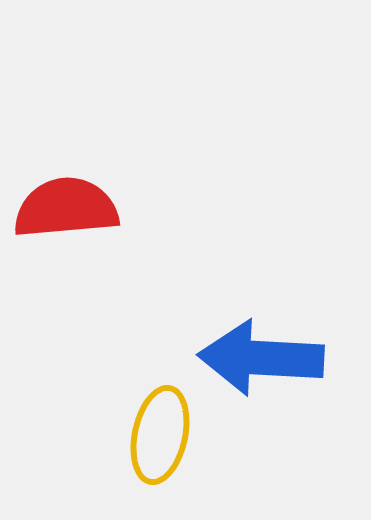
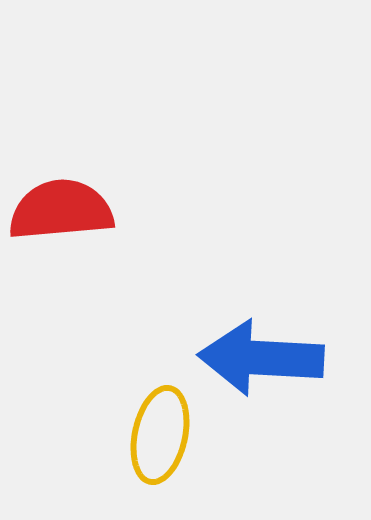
red semicircle: moved 5 px left, 2 px down
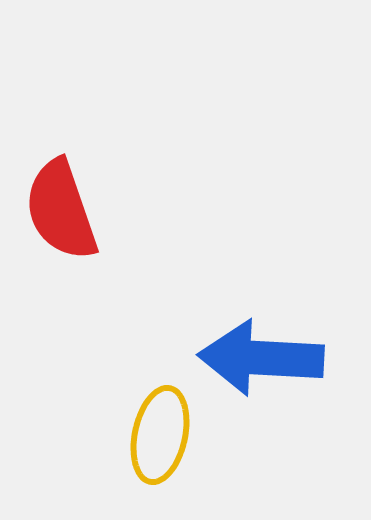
red semicircle: rotated 104 degrees counterclockwise
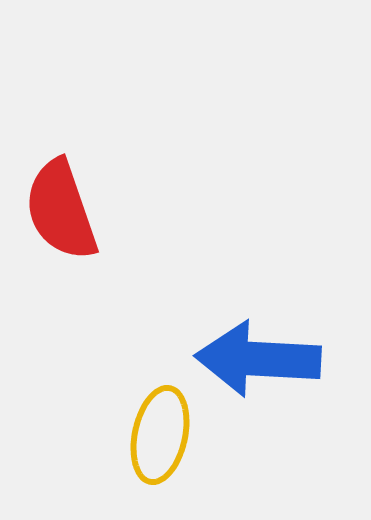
blue arrow: moved 3 px left, 1 px down
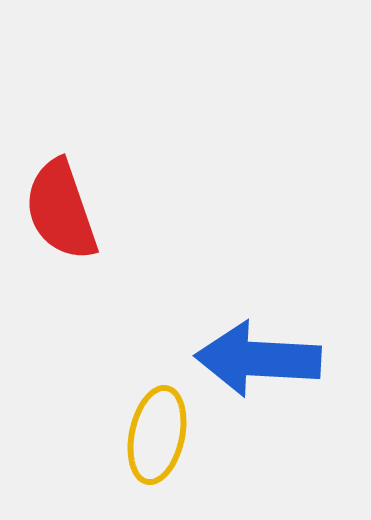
yellow ellipse: moved 3 px left
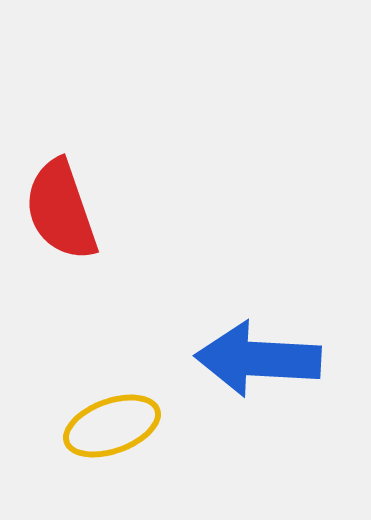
yellow ellipse: moved 45 px left, 9 px up; rotated 58 degrees clockwise
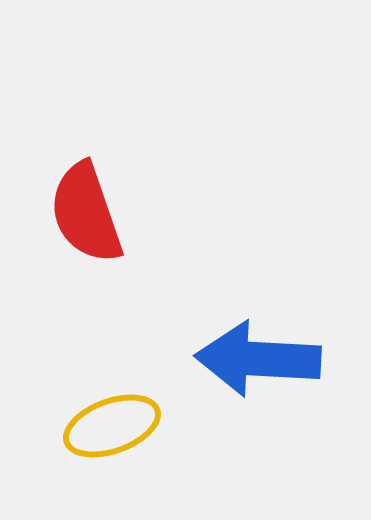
red semicircle: moved 25 px right, 3 px down
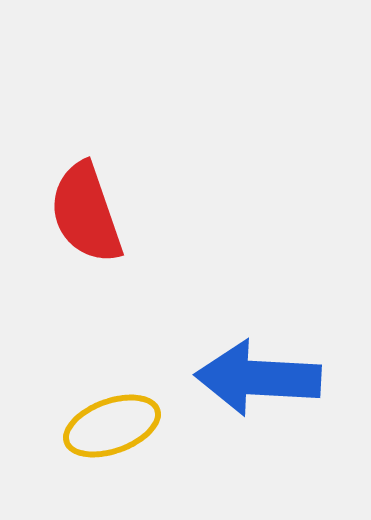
blue arrow: moved 19 px down
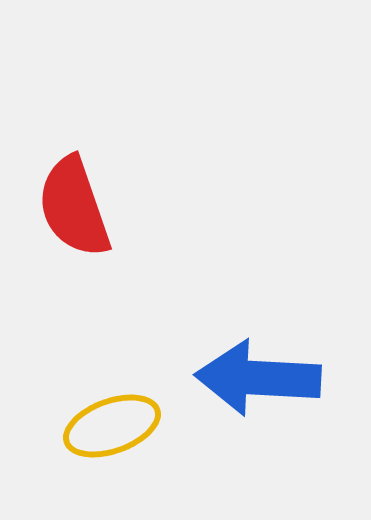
red semicircle: moved 12 px left, 6 px up
